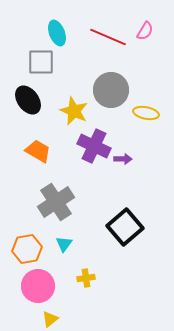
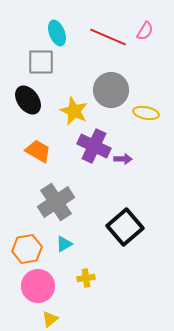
cyan triangle: rotated 24 degrees clockwise
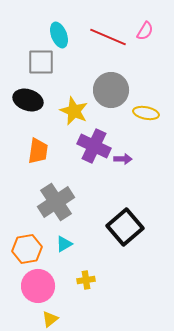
cyan ellipse: moved 2 px right, 2 px down
black ellipse: rotated 36 degrees counterclockwise
orange trapezoid: rotated 68 degrees clockwise
yellow cross: moved 2 px down
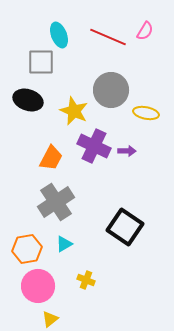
orange trapezoid: moved 13 px right, 7 px down; rotated 20 degrees clockwise
purple arrow: moved 4 px right, 8 px up
black square: rotated 15 degrees counterclockwise
yellow cross: rotated 30 degrees clockwise
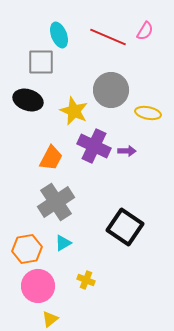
yellow ellipse: moved 2 px right
cyan triangle: moved 1 px left, 1 px up
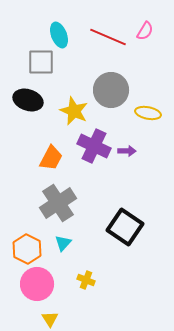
gray cross: moved 2 px right, 1 px down
cyan triangle: rotated 18 degrees counterclockwise
orange hexagon: rotated 24 degrees counterclockwise
pink circle: moved 1 px left, 2 px up
yellow triangle: rotated 24 degrees counterclockwise
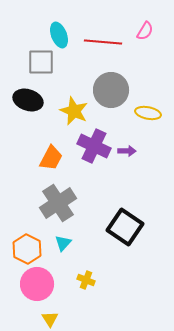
red line: moved 5 px left, 5 px down; rotated 18 degrees counterclockwise
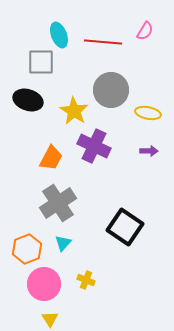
yellow star: rotated 8 degrees clockwise
purple arrow: moved 22 px right
orange hexagon: rotated 12 degrees clockwise
pink circle: moved 7 px right
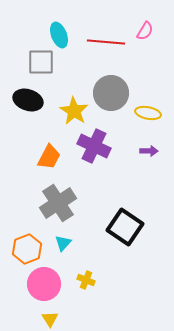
red line: moved 3 px right
gray circle: moved 3 px down
orange trapezoid: moved 2 px left, 1 px up
